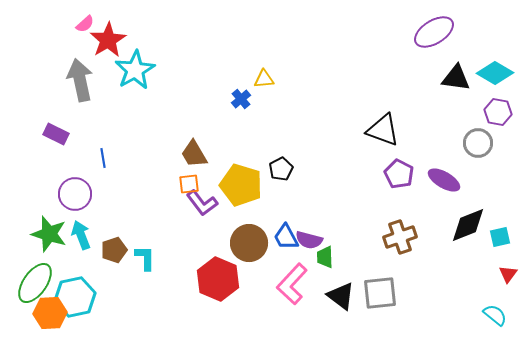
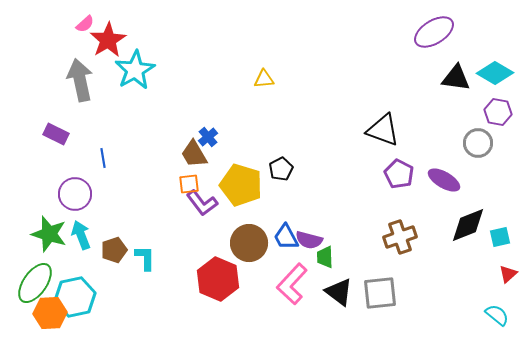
blue cross at (241, 99): moved 33 px left, 38 px down
red triangle at (508, 274): rotated 12 degrees clockwise
black triangle at (341, 296): moved 2 px left, 4 px up
cyan semicircle at (495, 315): moved 2 px right
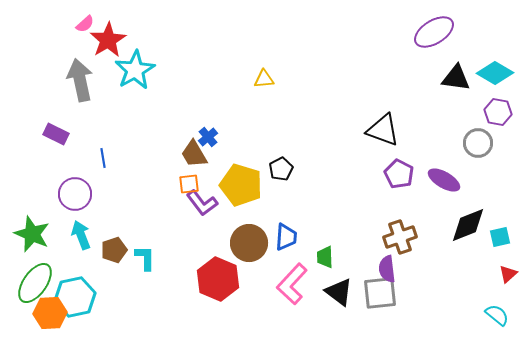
green star at (49, 234): moved 17 px left; rotated 6 degrees clockwise
blue trapezoid at (286, 237): rotated 148 degrees counterclockwise
purple semicircle at (309, 240): moved 78 px right, 29 px down; rotated 68 degrees clockwise
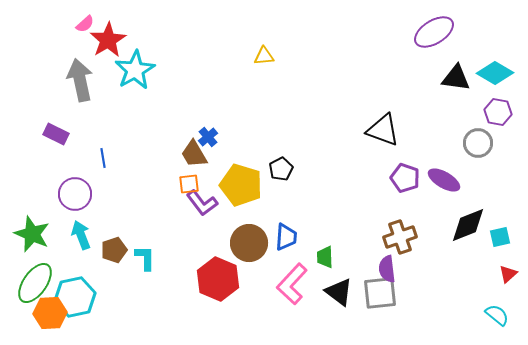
yellow triangle at (264, 79): moved 23 px up
purple pentagon at (399, 174): moved 6 px right, 4 px down; rotated 8 degrees counterclockwise
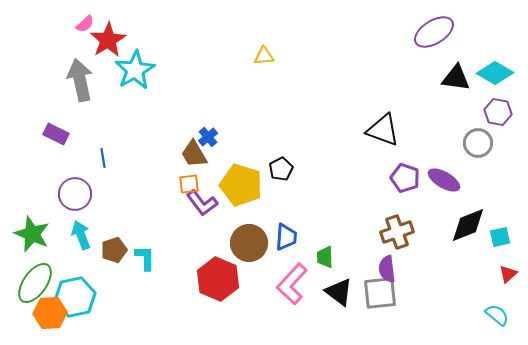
brown cross at (400, 237): moved 3 px left, 5 px up
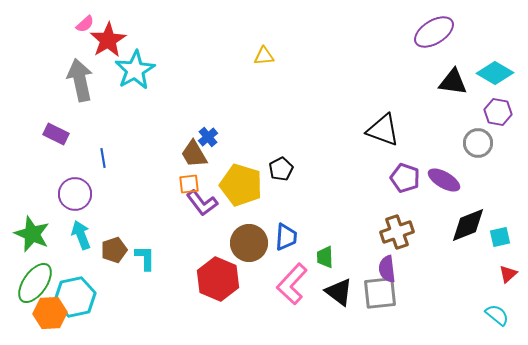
black triangle at (456, 78): moved 3 px left, 4 px down
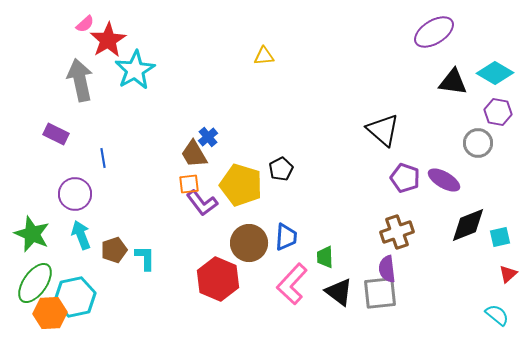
black triangle at (383, 130): rotated 21 degrees clockwise
